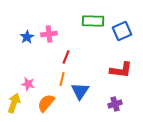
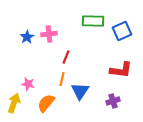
purple cross: moved 2 px left, 3 px up
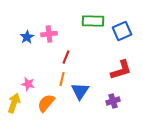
red L-shape: rotated 25 degrees counterclockwise
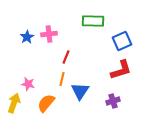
blue square: moved 10 px down
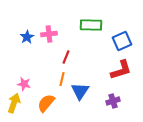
green rectangle: moved 2 px left, 4 px down
pink star: moved 4 px left
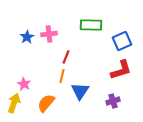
orange line: moved 3 px up
pink star: rotated 16 degrees clockwise
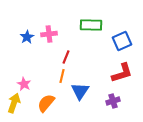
red L-shape: moved 1 px right, 3 px down
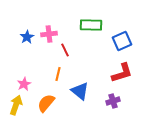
red line: moved 1 px left, 7 px up; rotated 48 degrees counterclockwise
orange line: moved 4 px left, 2 px up
pink star: rotated 16 degrees clockwise
blue triangle: rotated 24 degrees counterclockwise
yellow arrow: moved 2 px right, 2 px down
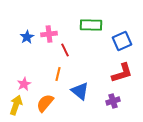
orange semicircle: moved 1 px left
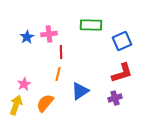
red line: moved 4 px left, 2 px down; rotated 24 degrees clockwise
blue triangle: rotated 48 degrees clockwise
purple cross: moved 2 px right, 3 px up
